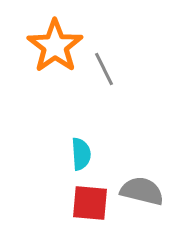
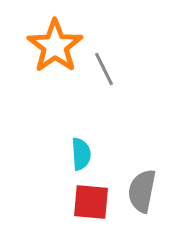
gray semicircle: rotated 93 degrees counterclockwise
red square: moved 1 px right, 1 px up
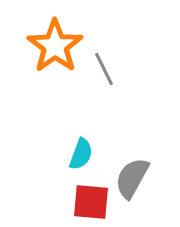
cyan semicircle: rotated 24 degrees clockwise
gray semicircle: moved 10 px left, 13 px up; rotated 18 degrees clockwise
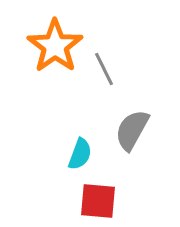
cyan semicircle: moved 1 px left
gray semicircle: moved 48 px up
red square: moved 7 px right, 1 px up
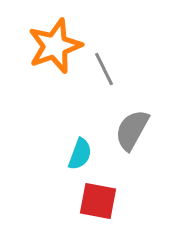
orange star: rotated 16 degrees clockwise
red square: rotated 6 degrees clockwise
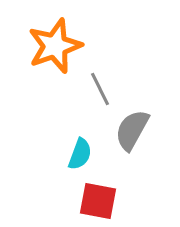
gray line: moved 4 px left, 20 px down
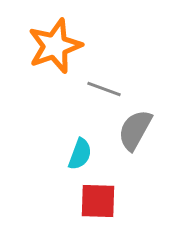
gray line: moved 4 px right; rotated 44 degrees counterclockwise
gray semicircle: moved 3 px right
red square: rotated 9 degrees counterclockwise
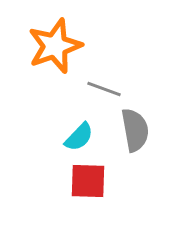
gray semicircle: rotated 141 degrees clockwise
cyan semicircle: moved 1 px left, 17 px up; rotated 24 degrees clockwise
red square: moved 10 px left, 20 px up
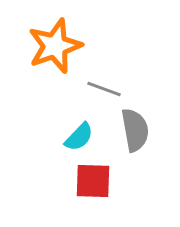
red square: moved 5 px right
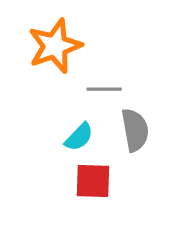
gray line: rotated 20 degrees counterclockwise
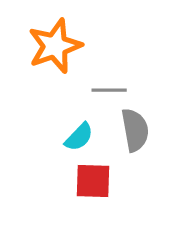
gray line: moved 5 px right, 1 px down
